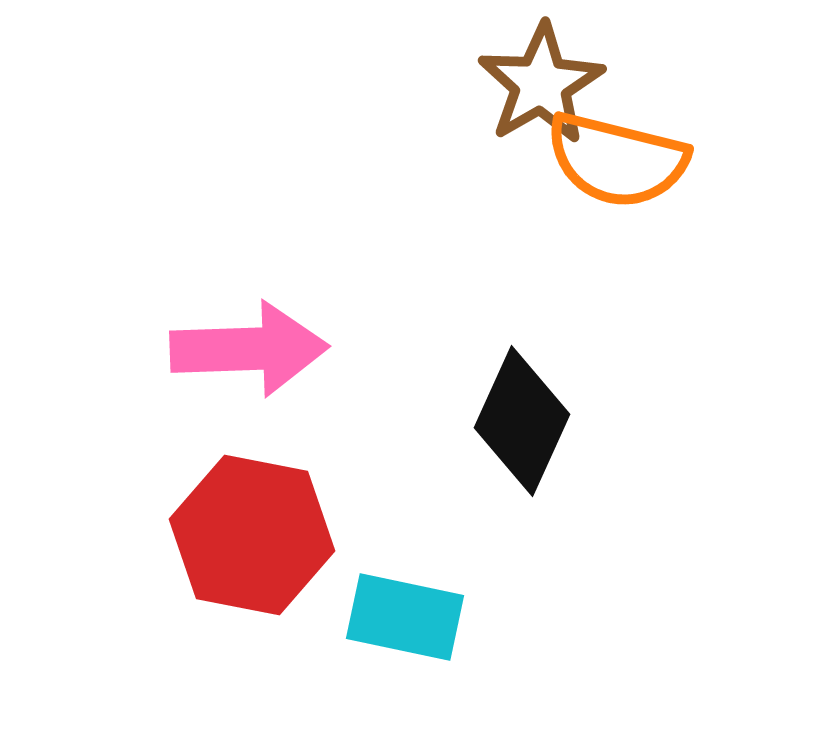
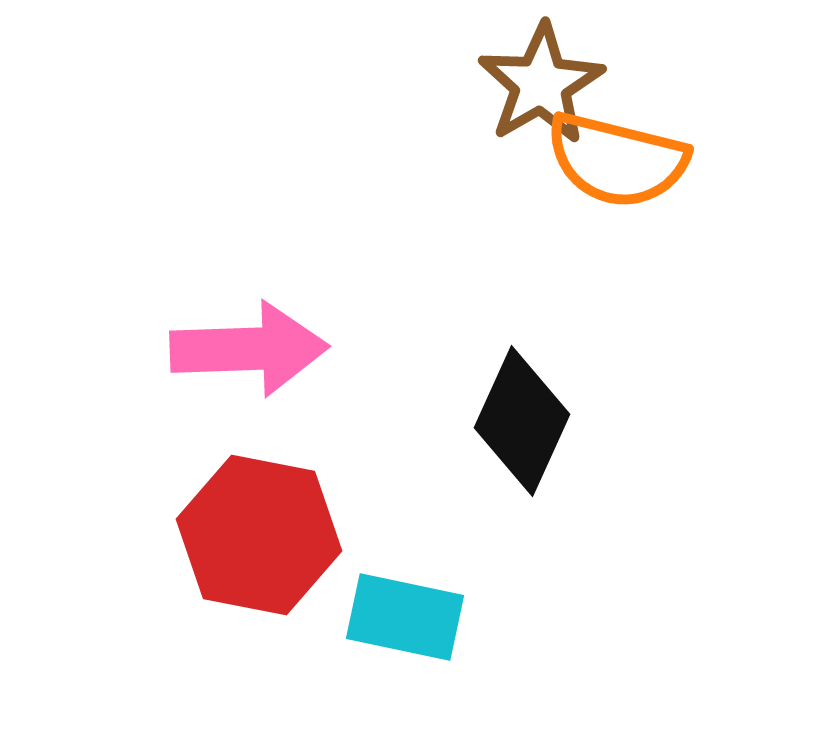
red hexagon: moved 7 px right
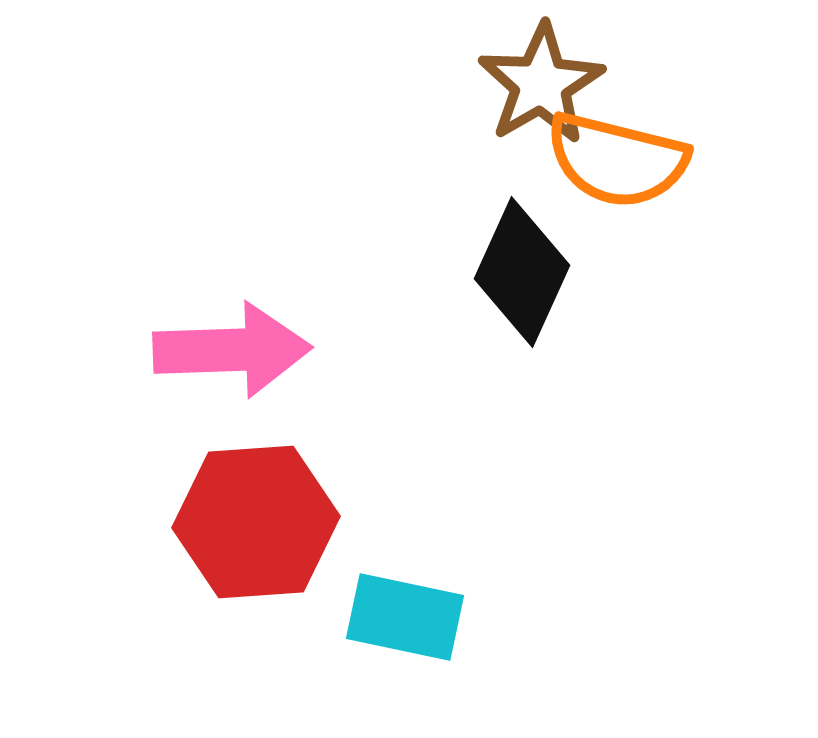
pink arrow: moved 17 px left, 1 px down
black diamond: moved 149 px up
red hexagon: moved 3 px left, 13 px up; rotated 15 degrees counterclockwise
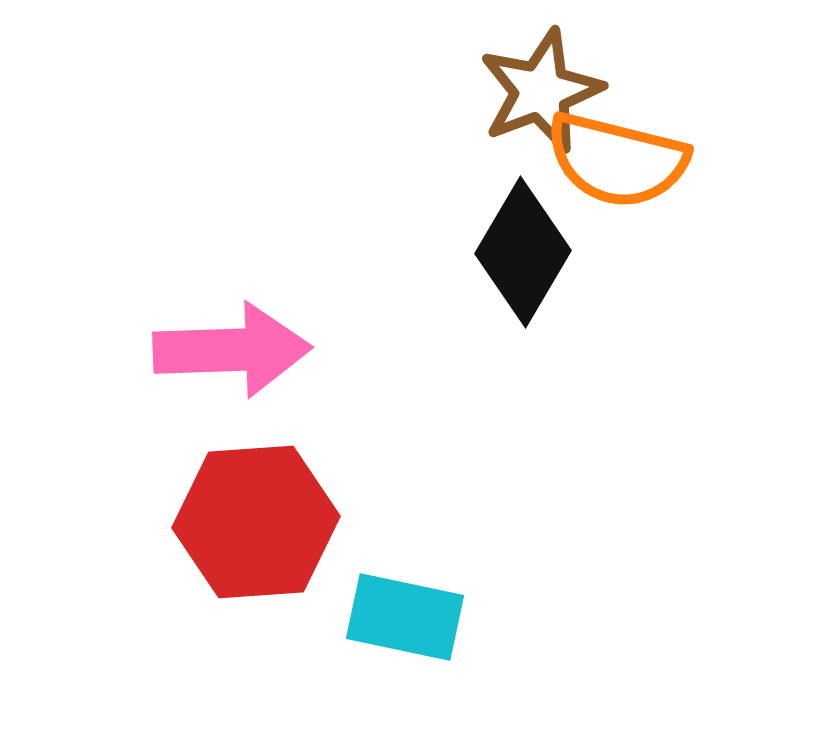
brown star: moved 7 px down; rotated 9 degrees clockwise
black diamond: moved 1 px right, 20 px up; rotated 6 degrees clockwise
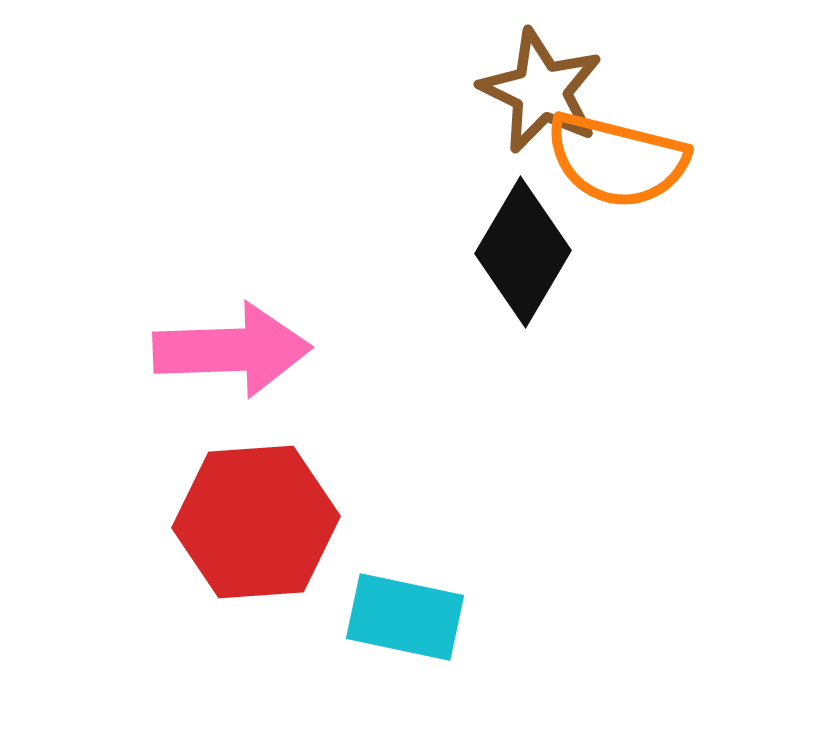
brown star: rotated 25 degrees counterclockwise
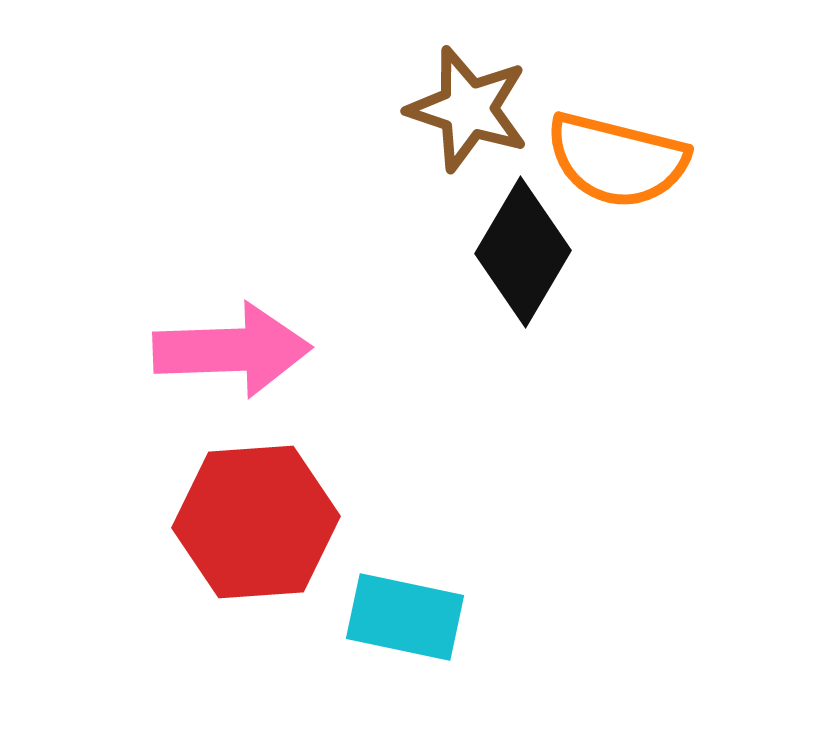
brown star: moved 73 px left, 18 px down; rotated 8 degrees counterclockwise
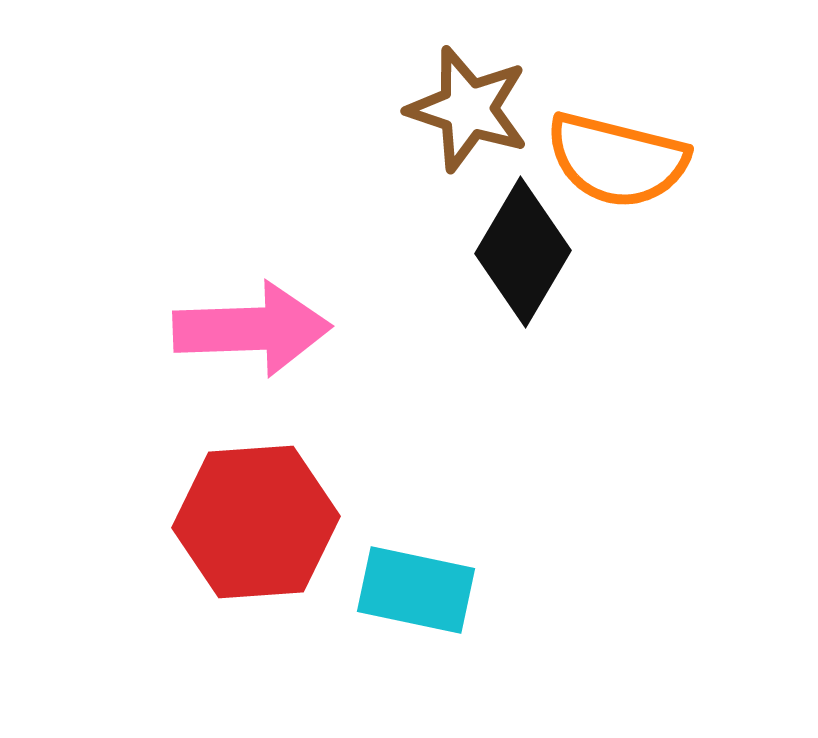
pink arrow: moved 20 px right, 21 px up
cyan rectangle: moved 11 px right, 27 px up
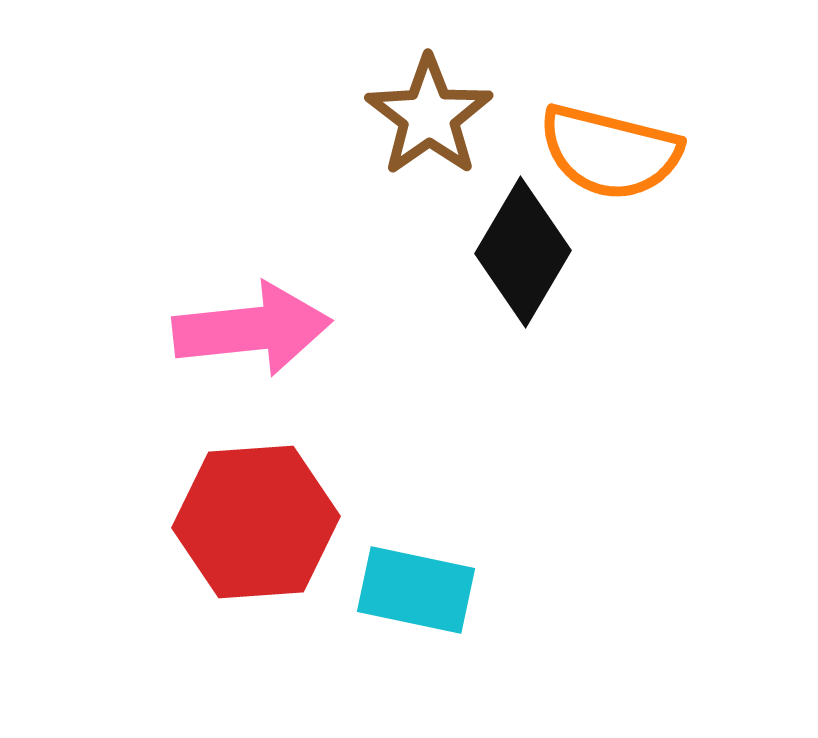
brown star: moved 39 px left, 7 px down; rotated 19 degrees clockwise
orange semicircle: moved 7 px left, 8 px up
pink arrow: rotated 4 degrees counterclockwise
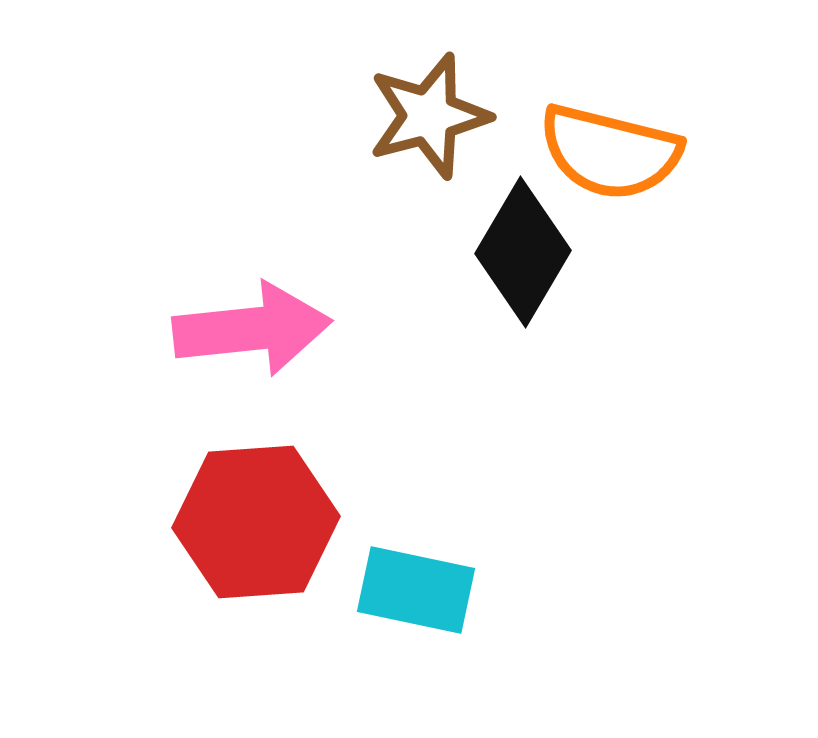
brown star: rotated 20 degrees clockwise
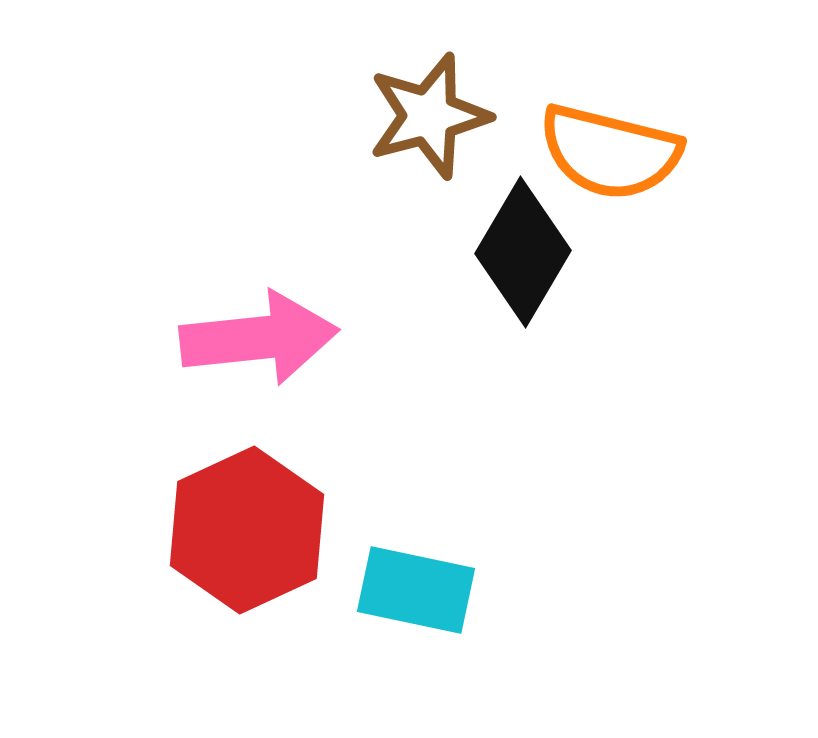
pink arrow: moved 7 px right, 9 px down
red hexagon: moved 9 px left, 8 px down; rotated 21 degrees counterclockwise
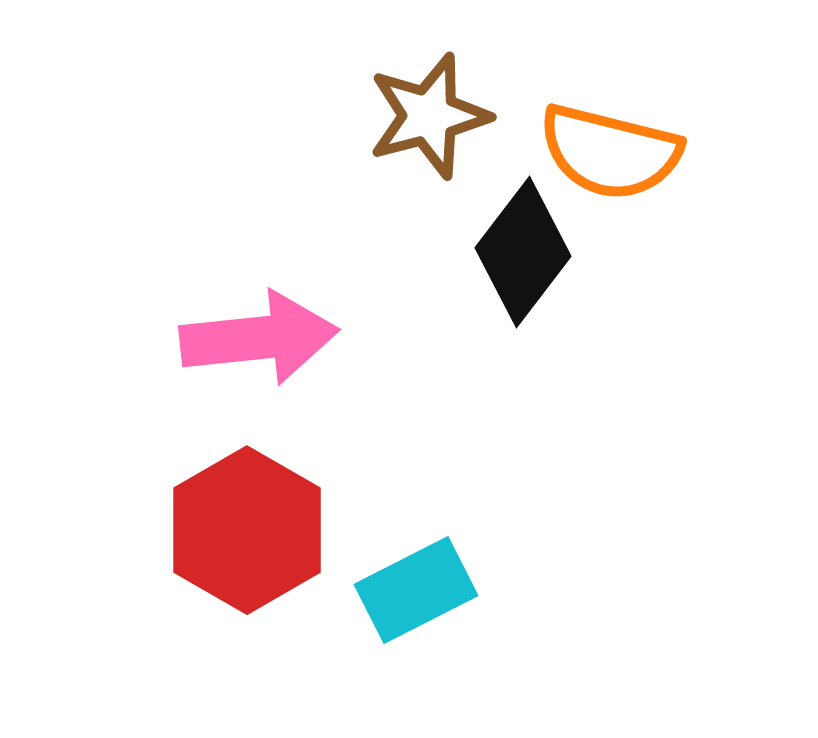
black diamond: rotated 7 degrees clockwise
red hexagon: rotated 5 degrees counterclockwise
cyan rectangle: rotated 39 degrees counterclockwise
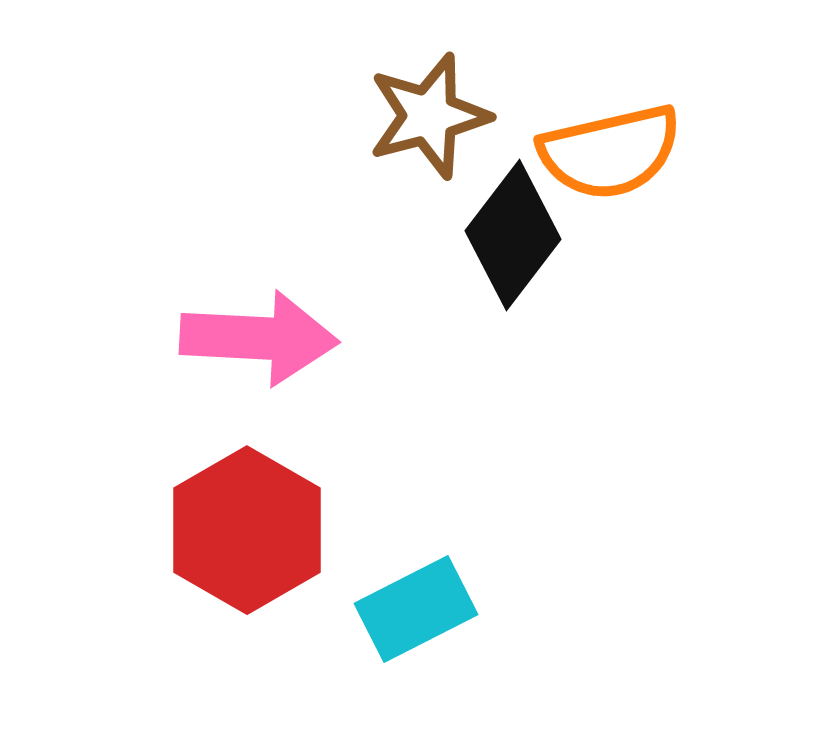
orange semicircle: rotated 27 degrees counterclockwise
black diamond: moved 10 px left, 17 px up
pink arrow: rotated 9 degrees clockwise
cyan rectangle: moved 19 px down
